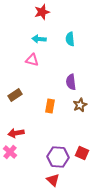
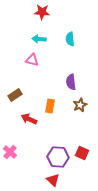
red star: rotated 21 degrees clockwise
red arrow: moved 13 px right, 14 px up; rotated 35 degrees clockwise
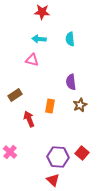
red arrow: rotated 42 degrees clockwise
red square: rotated 16 degrees clockwise
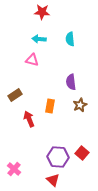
pink cross: moved 4 px right, 17 px down
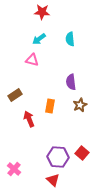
cyan arrow: rotated 40 degrees counterclockwise
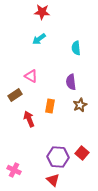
cyan semicircle: moved 6 px right, 9 px down
pink triangle: moved 1 px left, 16 px down; rotated 16 degrees clockwise
pink cross: moved 1 px down; rotated 16 degrees counterclockwise
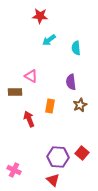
red star: moved 2 px left, 4 px down
cyan arrow: moved 10 px right, 1 px down
brown rectangle: moved 3 px up; rotated 32 degrees clockwise
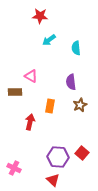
red arrow: moved 1 px right, 3 px down; rotated 35 degrees clockwise
pink cross: moved 2 px up
